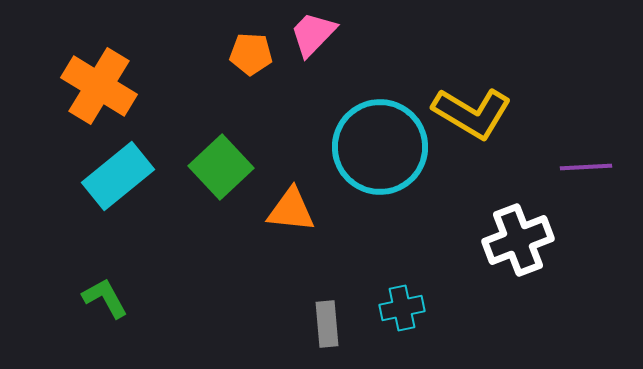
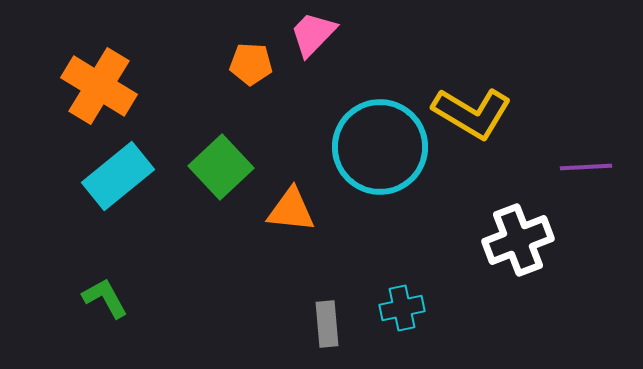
orange pentagon: moved 10 px down
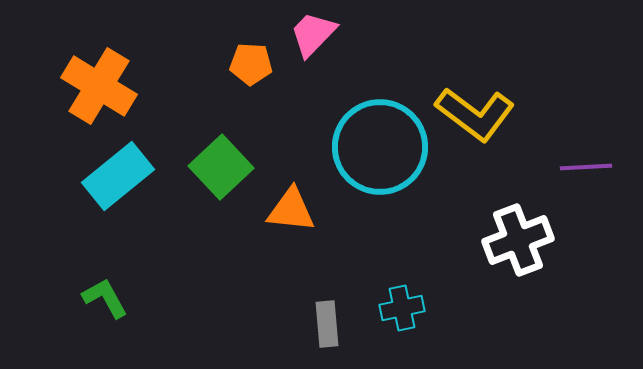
yellow L-shape: moved 3 px right, 1 px down; rotated 6 degrees clockwise
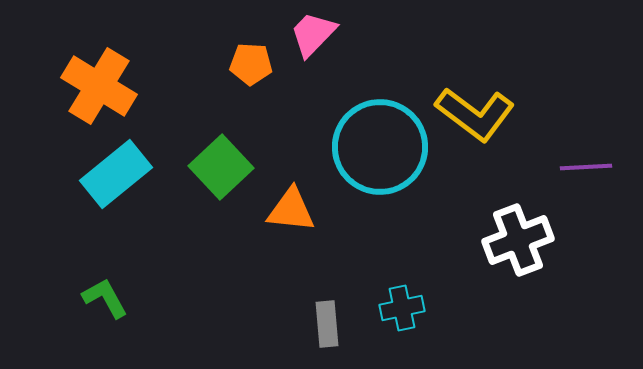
cyan rectangle: moved 2 px left, 2 px up
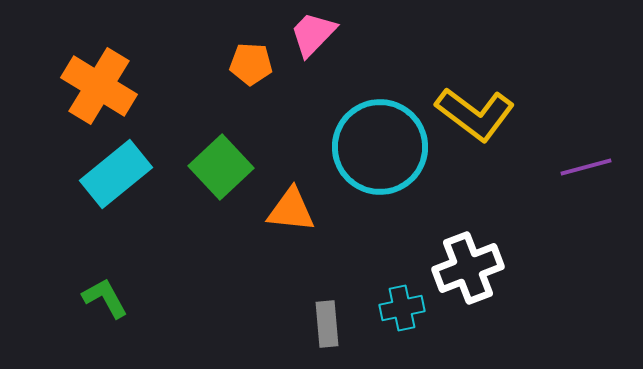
purple line: rotated 12 degrees counterclockwise
white cross: moved 50 px left, 28 px down
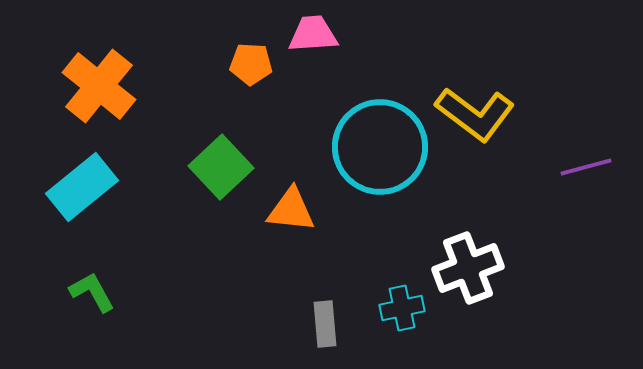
pink trapezoid: rotated 42 degrees clockwise
orange cross: rotated 8 degrees clockwise
cyan rectangle: moved 34 px left, 13 px down
green L-shape: moved 13 px left, 6 px up
gray rectangle: moved 2 px left
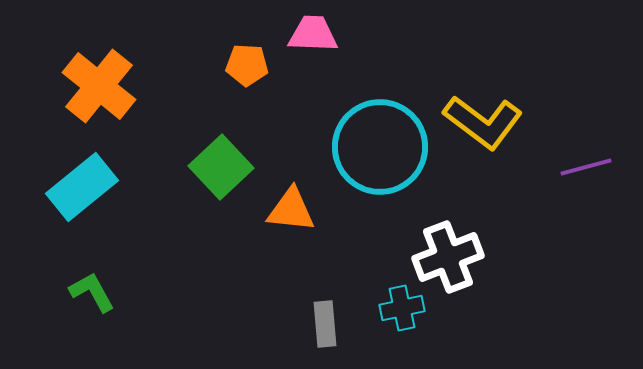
pink trapezoid: rotated 6 degrees clockwise
orange pentagon: moved 4 px left, 1 px down
yellow L-shape: moved 8 px right, 8 px down
white cross: moved 20 px left, 11 px up
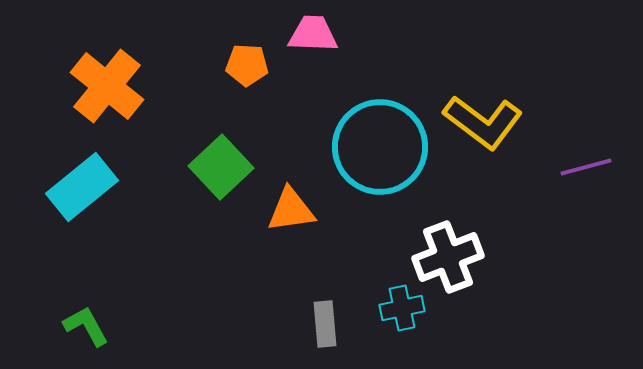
orange cross: moved 8 px right
orange triangle: rotated 14 degrees counterclockwise
green L-shape: moved 6 px left, 34 px down
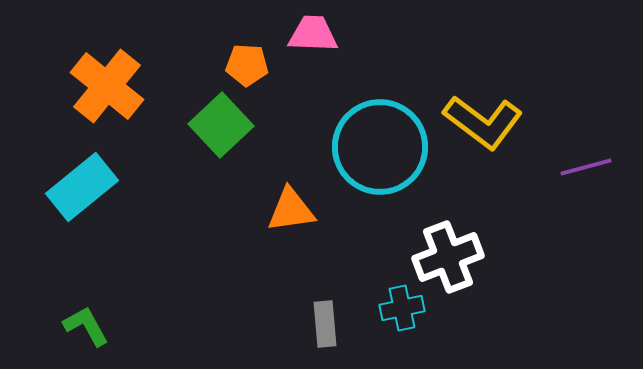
green square: moved 42 px up
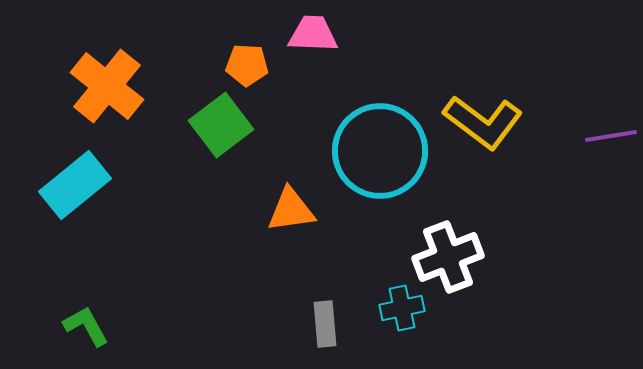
green square: rotated 6 degrees clockwise
cyan circle: moved 4 px down
purple line: moved 25 px right, 31 px up; rotated 6 degrees clockwise
cyan rectangle: moved 7 px left, 2 px up
